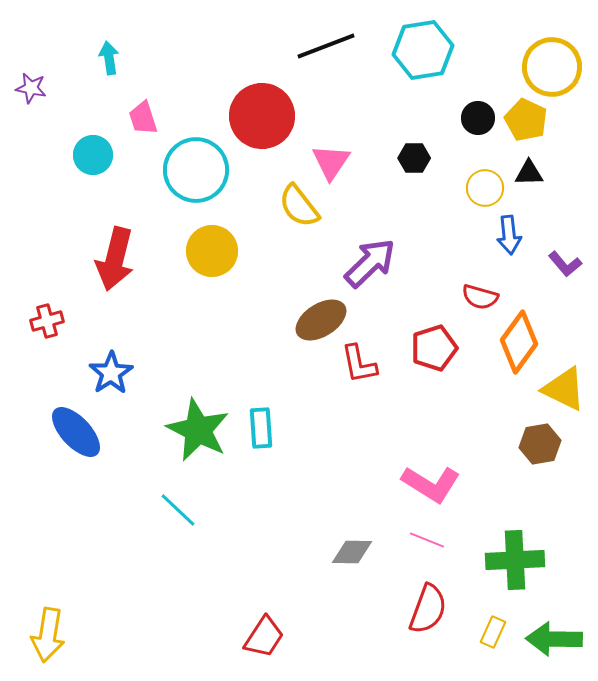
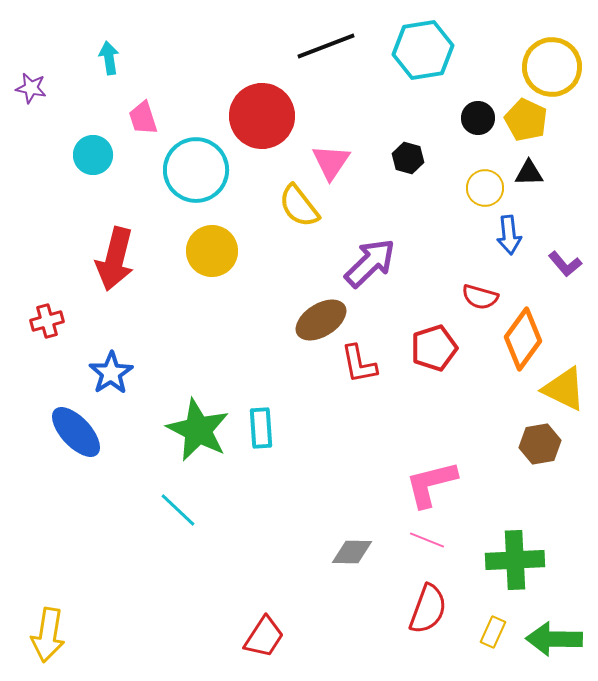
black hexagon at (414, 158): moved 6 px left; rotated 16 degrees clockwise
orange diamond at (519, 342): moved 4 px right, 3 px up
pink L-shape at (431, 484): rotated 134 degrees clockwise
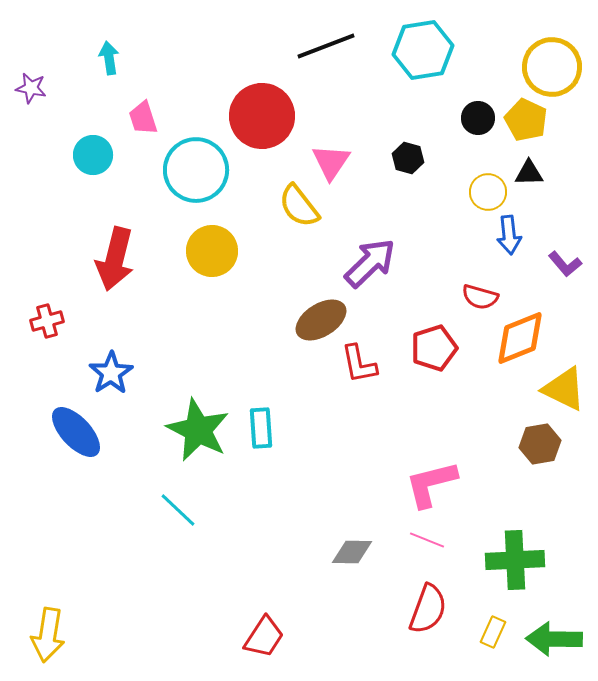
yellow circle at (485, 188): moved 3 px right, 4 px down
orange diamond at (523, 339): moved 3 px left, 1 px up; rotated 32 degrees clockwise
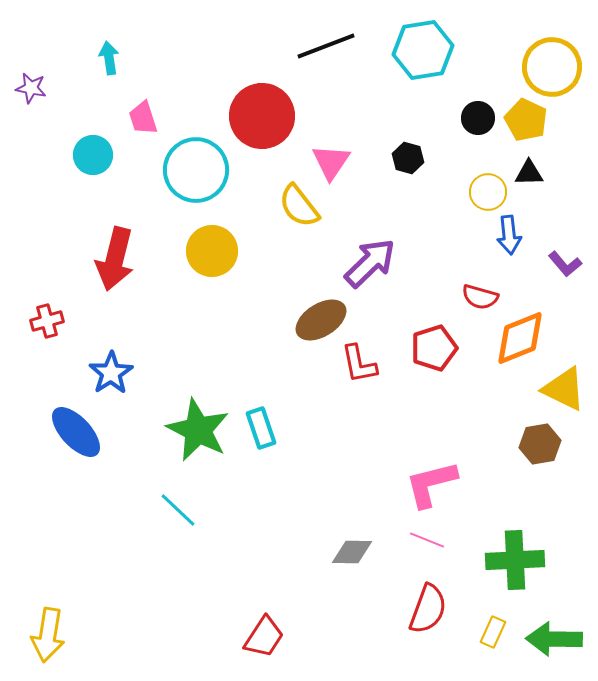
cyan rectangle at (261, 428): rotated 15 degrees counterclockwise
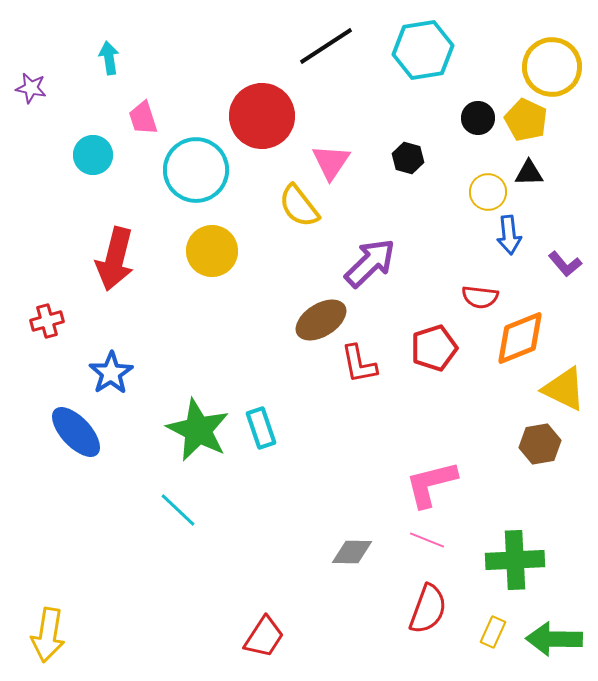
black line at (326, 46): rotated 12 degrees counterclockwise
red semicircle at (480, 297): rotated 9 degrees counterclockwise
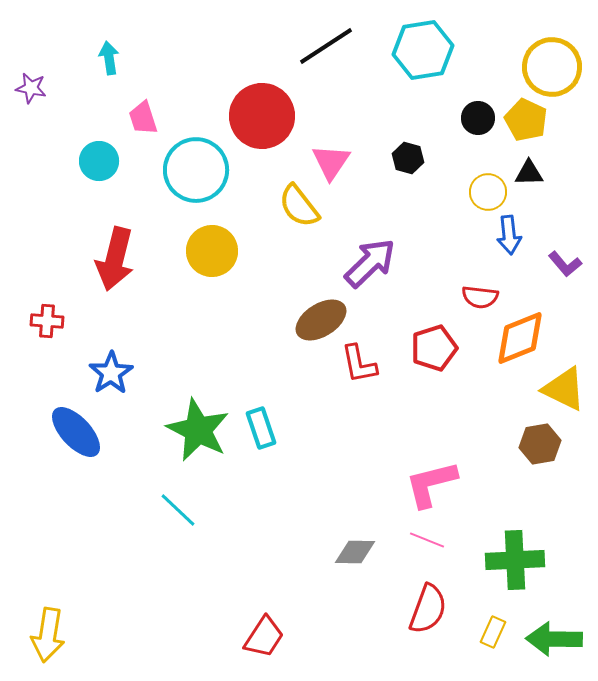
cyan circle at (93, 155): moved 6 px right, 6 px down
red cross at (47, 321): rotated 20 degrees clockwise
gray diamond at (352, 552): moved 3 px right
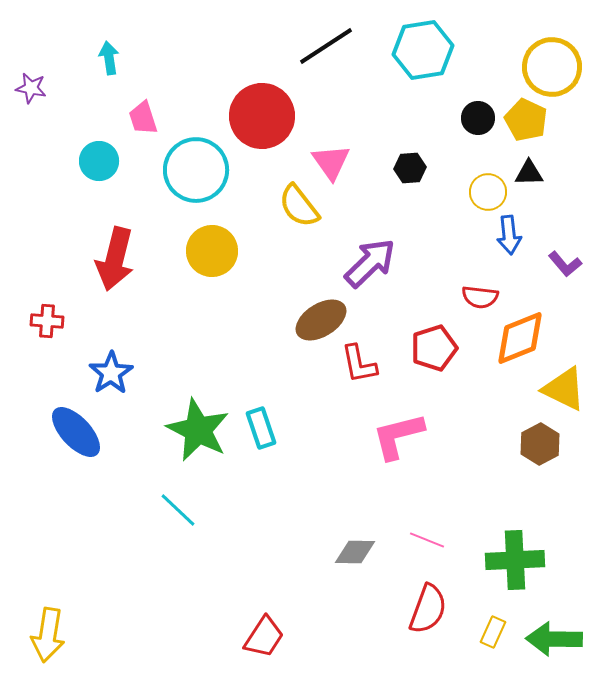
black hexagon at (408, 158): moved 2 px right, 10 px down; rotated 20 degrees counterclockwise
pink triangle at (331, 162): rotated 9 degrees counterclockwise
brown hexagon at (540, 444): rotated 18 degrees counterclockwise
pink L-shape at (431, 484): moved 33 px left, 48 px up
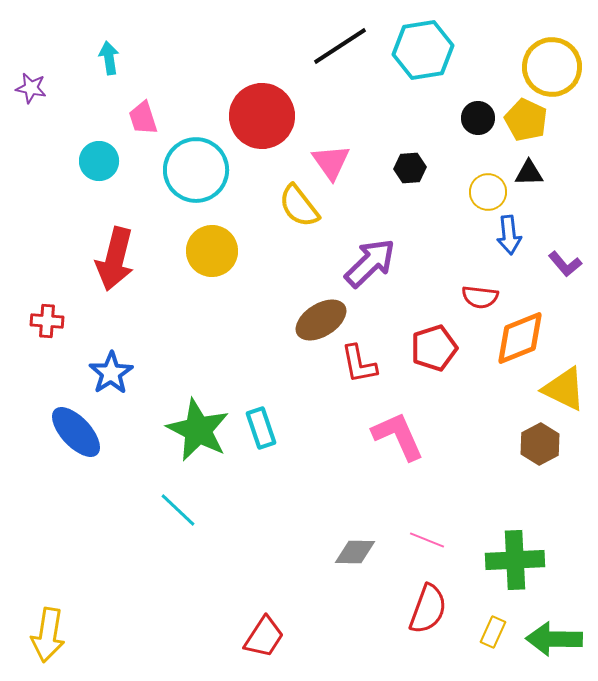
black line at (326, 46): moved 14 px right
pink L-shape at (398, 436): rotated 80 degrees clockwise
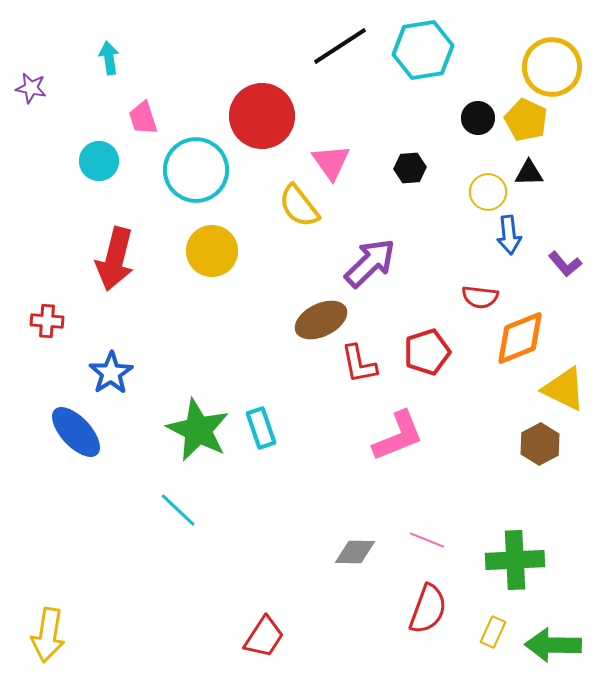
brown ellipse at (321, 320): rotated 6 degrees clockwise
red pentagon at (434, 348): moved 7 px left, 4 px down
pink L-shape at (398, 436): rotated 92 degrees clockwise
green arrow at (554, 639): moved 1 px left, 6 px down
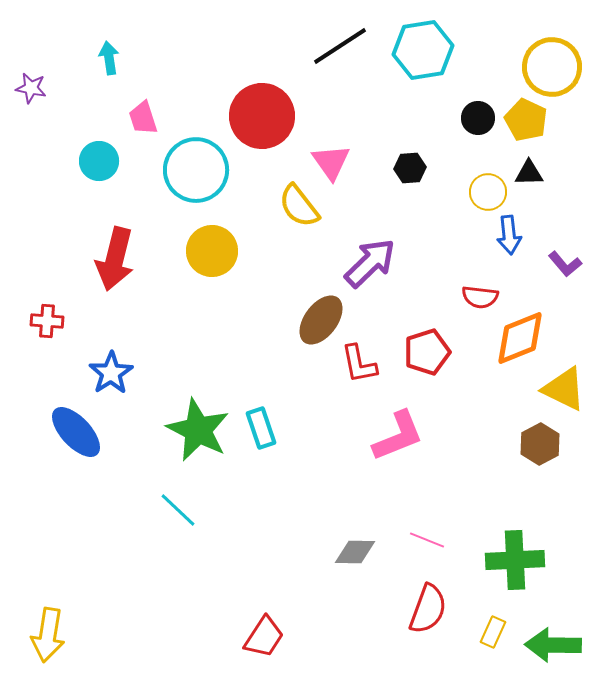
brown ellipse at (321, 320): rotated 27 degrees counterclockwise
